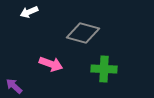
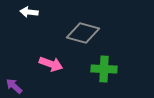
white arrow: rotated 30 degrees clockwise
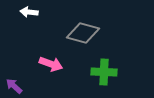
green cross: moved 3 px down
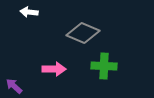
gray diamond: rotated 8 degrees clockwise
pink arrow: moved 3 px right, 5 px down; rotated 20 degrees counterclockwise
green cross: moved 6 px up
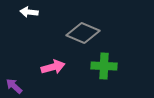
pink arrow: moved 1 px left, 2 px up; rotated 15 degrees counterclockwise
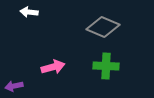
gray diamond: moved 20 px right, 6 px up
green cross: moved 2 px right
purple arrow: rotated 54 degrees counterclockwise
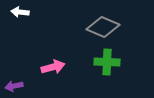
white arrow: moved 9 px left
green cross: moved 1 px right, 4 px up
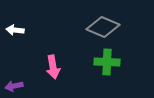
white arrow: moved 5 px left, 18 px down
pink arrow: rotated 95 degrees clockwise
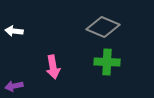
white arrow: moved 1 px left, 1 px down
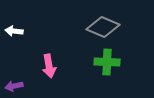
pink arrow: moved 4 px left, 1 px up
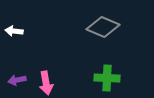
green cross: moved 16 px down
pink arrow: moved 3 px left, 17 px down
purple arrow: moved 3 px right, 6 px up
